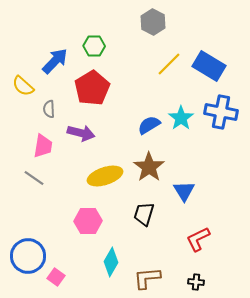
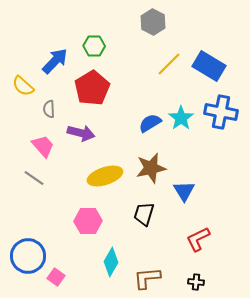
blue semicircle: moved 1 px right, 2 px up
pink trapezoid: rotated 50 degrees counterclockwise
brown star: moved 2 px right, 1 px down; rotated 24 degrees clockwise
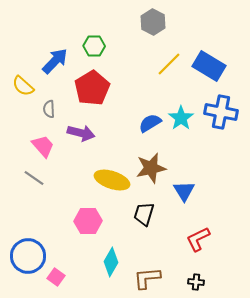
yellow ellipse: moved 7 px right, 4 px down; rotated 36 degrees clockwise
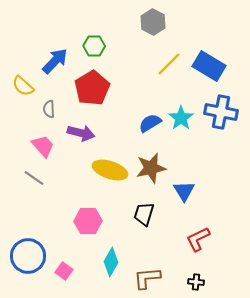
yellow ellipse: moved 2 px left, 10 px up
pink square: moved 8 px right, 6 px up
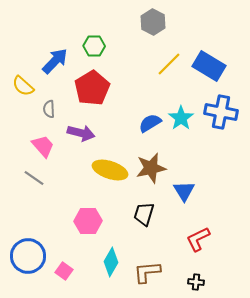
brown L-shape: moved 6 px up
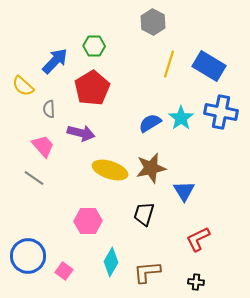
yellow line: rotated 28 degrees counterclockwise
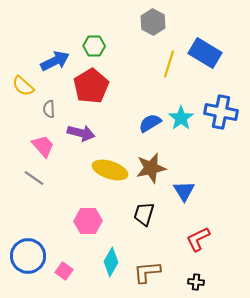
blue arrow: rotated 20 degrees clockwise
blue rectangle: moved 4 px left, 13 px up
red pentagon: moved 1 px left, 2 px up
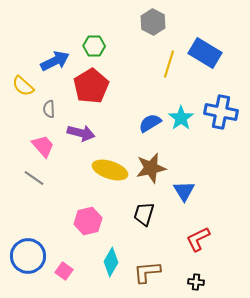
pink hexagon: rotated 12 degrees counterclockwise
